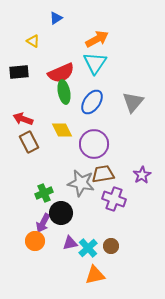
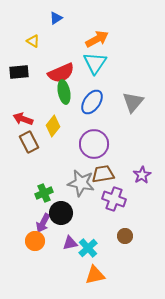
yellow diamond: moved 9 px left, 4 px up; rotated 65 degrees clockwise
brown circle: moved 14 px right, 10 px up
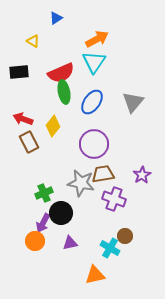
cyan triangle: moved 1 px left, 1 px up
cyan cross: moved 22 px right; rotated 18 degrees counterclockwise
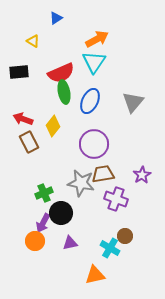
blue ellipse: moved 2 px left, 1 px up; rotated 10 degrees counterclockwise
purple cross: moved 2 px right
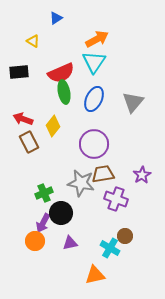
blue ellipse: moved 4 px right, 2 px up
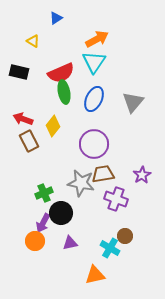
black rectangle: rotated 18 degrees clockwise
brown rectangle: moved 1 px up
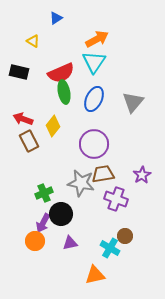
black circle: moved 1 px down
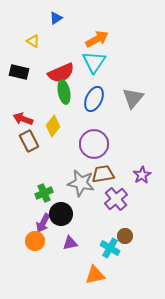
gray triangle: moved 4 px up
purple cross: rotated 30 degrees clockwise
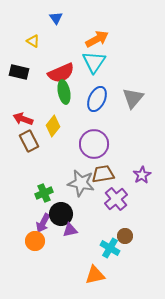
blue triangle: rotated 32 degrees counterclockwise
blue ellipse: moved 3 px right
purple triangle: moved 13 px up
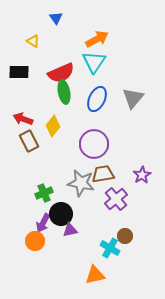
black rectangle: rotated 12 degrees counterclockwise
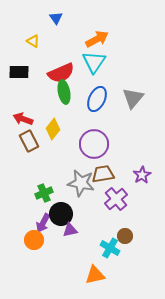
yellow diamond: moved 3 px down
orange circle: moved 1 px left, 1 px up
